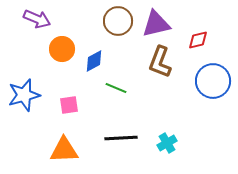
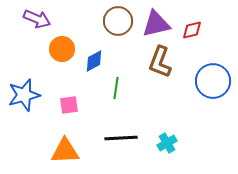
red diamond: moved 6 px left, 10 px up
green line: rotated 75 degrees clockwise
orange triangle: moved 1 px right, 1 px down
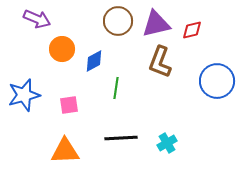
blue circle: moved 4 px right
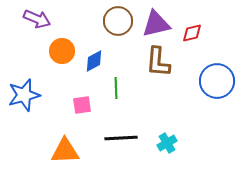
red diamond: moved 3 px down
orange circle: moved 2 px down
brown L-shape: moved 2 px left; rotated 16 degrees counterclockwise
green line: rotated 10 degrees counterclockwise
pink square: moved 13 px right
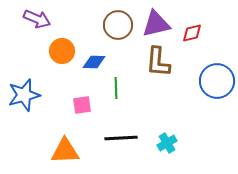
brown circle: moved 4 px down
blue diamond: moved 1 px down; rotated 30 degrees clockwise
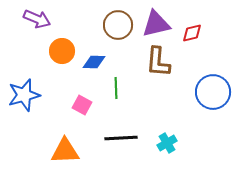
blue circle: moved 4 px left, 11 px down
pink square: rotated 36 degrees clockwise
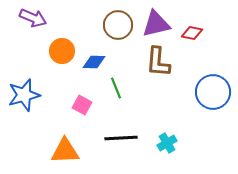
purple arrow: moved 4 px left, 1 px up
red diamond: rotated 25 degrees clockwise
green line: rotated 20 degrees counterclockwise
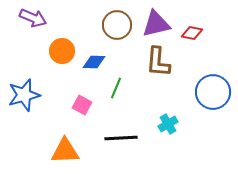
brown circle: moved 1 px left
green line: rotated 45 degrees clockwise
cyan cross: moved 1 px right, 19 px up
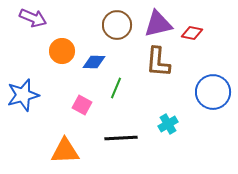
purple triangle: moved 2 px right
blue star: moved 1 px left
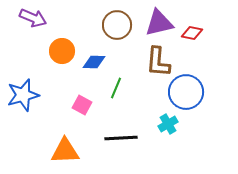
purple triangle: moved 1 px right, 1 px up
blue circle: moved 27 px left
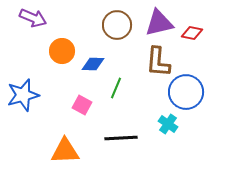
blue diamond: moved 1 px left, 2 px down
cyan cross: rotated 24 degrees counterclockwise
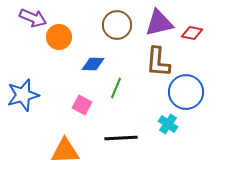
orange circle: moved 3 px left, 14 px up
